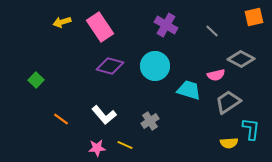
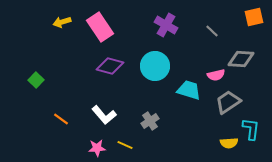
gray diamond: rotated 24 degrees counterclockwise
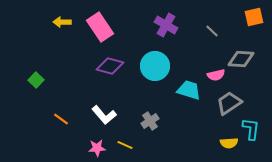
yellow arrow: rotated 18 degrees clockwise
gray trapezoid: moved 1 px right, 1 px down
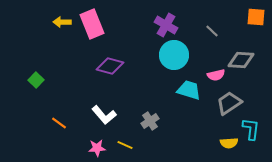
orange square: moved 2 px right; rotated 18 degrees clockwise
pink rectangle: moved 8 px left, 3 px up; rotated 12 degrees clockwise
gray diamond: moved 1 px down
cyan circle: moved 19 px right, 11 px up
orange line: moved 2 px left, 4 px down
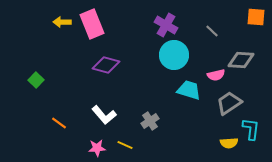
purple diamond: moved 4 px left, 1 px up
